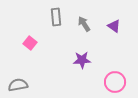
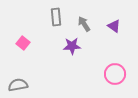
pink square: moved 7 px left
purple star: moved 10 px left, 14 px up
pink circle: moved 8 px up
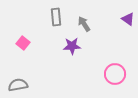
purple triangle: moved 14 px right, 7 px up
